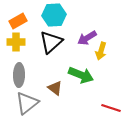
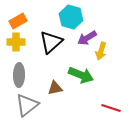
cyan hexagon: moved 17 px right, 2 px down; rotated 20 degrees clockwise
brown triangle: rotated 49 degrees counterclockwise
gray triangle: moved 2 px down
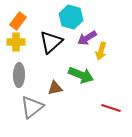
orange rectangle: rotated 24 degrees counterclockwise
gray triangle: moved 5 px right, 2 px down
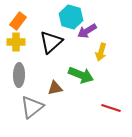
purple arrow: moved 7 px up
yellow arrow: moved 1 px down
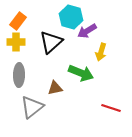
green arrow: moved 2 px up
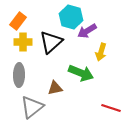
yellow cross: moved 7 px right
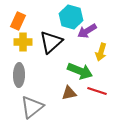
orange rectangle: rotated 12 degrees counterclockwise
green arrow: moved 1 px left, 2 px up
brown triangle: moved 14 px right, 5 px down
red line: moved 14 px left, 17 px up
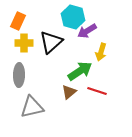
cyan hexagon: moved 2 px right
yellow cross: moved 1 px right, 1 px down
green arrow: rotated 55 degrees counterclockwise
brown triangle: moved 1 px up; rotated 28 degrees counterclockwise
gray triangle: rotated 25 degrees clockwise
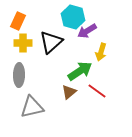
yellow cross: moved 1 px left
red line: rotated 18 degrees clockwise
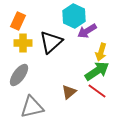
cyan hexagon: moved 1 px right, 1 px up; rotated 10 degrees clockwise
green arrow: moved 17 px right
gray ellipse: rotated 35 degrees clockwise
